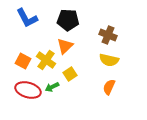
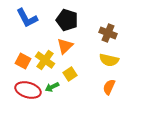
black pentagon: moved 1 px left; rotated 15 degrees clockwise
brown cross: moved 2 px up
yellow cross: moved 1 px left
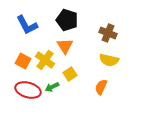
blue L-shape: moved 7 px down
orange triangle: rotated 18 degrees counterclockwise
orange semicircle: moved 8 px left
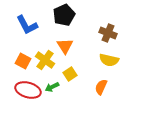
black pentagon: moved 3 px left, 5 px up; rotated 30 degrees clockwise
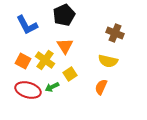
brown cross: moved 7 px right
yellow semicircle: moved 1 px left, 1 px down
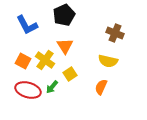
green arrow: rotated 24 degrees counterclockwise
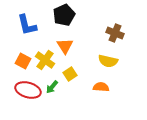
blue L-shape: rotated 15 degrees clockwise
orange semicircle: rotated 70 degrees clockwise
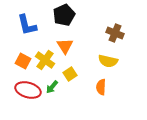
orange semicircle: rotated 91 degrees counterclockwise
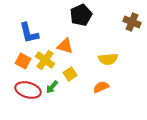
black pentagon: moved 17 px right
blue L-shape: moved 2 px right, 8 px down
brown cross: moved 17 px right, 11 px up
orange triangle: rotated 42 degrees counterclockwise
yellow semicircle: moved 2 px up; rotated 18 degrees counterclockwise
orange semicircle: rotated 63 degrees clockwise
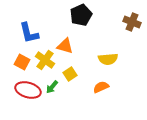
orange square: moved 1 px left, 1 px down
